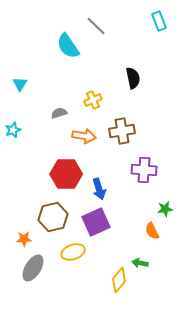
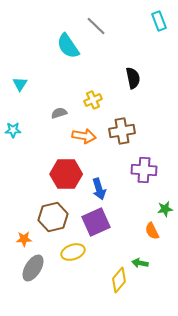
cyan star: rotated 21 degrees clockwise
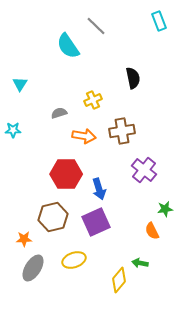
purple cross: rotated 35 degrees clockwise
yellow ellipse: moved 1 px right, 8 px down
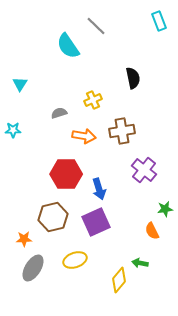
yellow ellipse: moved 1 px right
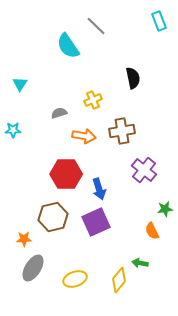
yellow ellipse: moved 19 px down
